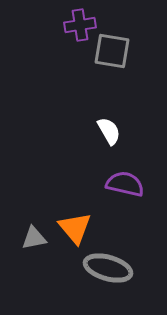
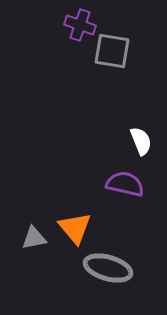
purple cross: rotated 28 degrees clockwise
white semicircle: moved 32 px right, 10 px down; rotated 8 degrees clockwise
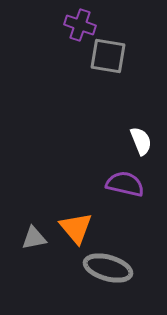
gray square: moved 4 px left, 5 px down
orange triangle: moved 1 px right
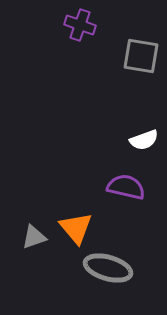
gray square: moved 33 px right
white semicircle: moved 3 px right, 1 px up; rotated 92 degrees clockwise
purple semicircle: moved 1 px right, 3 px down
gray triangle: moved 1 px up; rotated 8 degrees counterclockwise
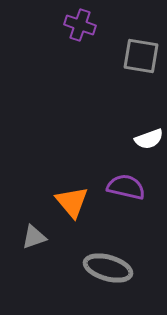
white semicircle: moved 5 px right, 1 px up
orange triangle: moved 4 px left, 26 px up
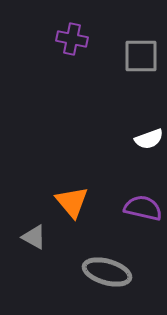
purple cross: moved 8 px left, 14 px down; rotated 8 degrees counterclockwise
gray square: rotated 9 degrees counterclockwise
purple semicircle: moved 17 px right, 21 px down
gray triangle: rotated 48 degrees clockwise
gray ellipse: moved 1 px left, 4 px down
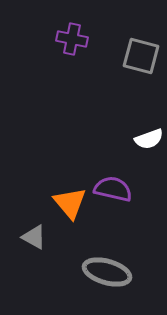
gray square: rotated 15 degrees clockwise
orange triangle: moved 2 px left, 1 px down
purple semicircle: moved 30 px left, 19 px up
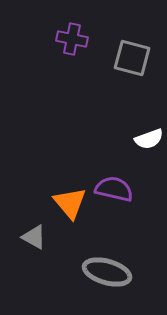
gray square: moved 9 px left, 2 px down
purple semicircle: moved 1 px right
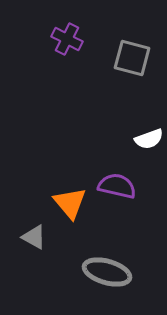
purple cross: moved 5 px left; rotated 16 degrees clockwise
purple semicircle: moved 3 px right, 3 px up
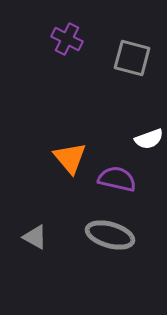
purple semicircle: moved 7 px up
orange triangle: moved 45 px up
gray triangle: moved 1 px right
gray ellipse: moved 3 px right, 37 px up
